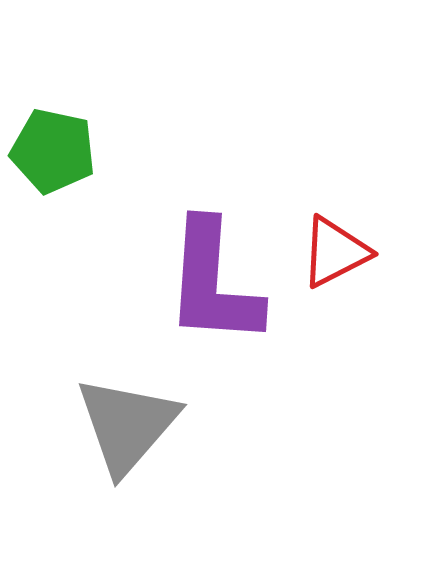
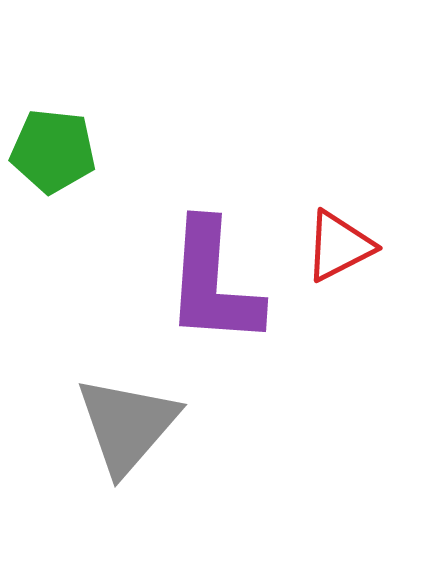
green pentagon: rotated 6 degrees counterclockwise
red triangle: moved 4 px right, 6 px up
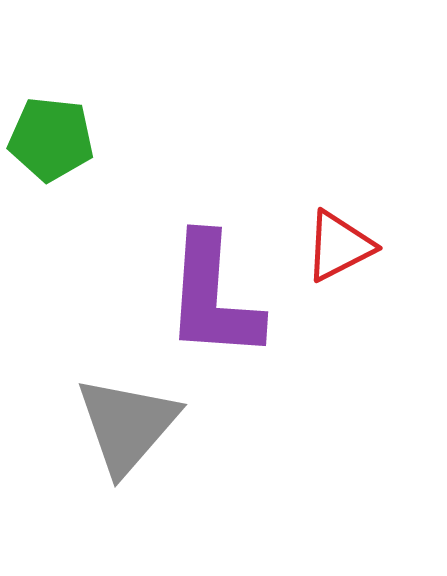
green pentagon: moved 2 px left, 12 px up
purple L-shape: moved 14 px down
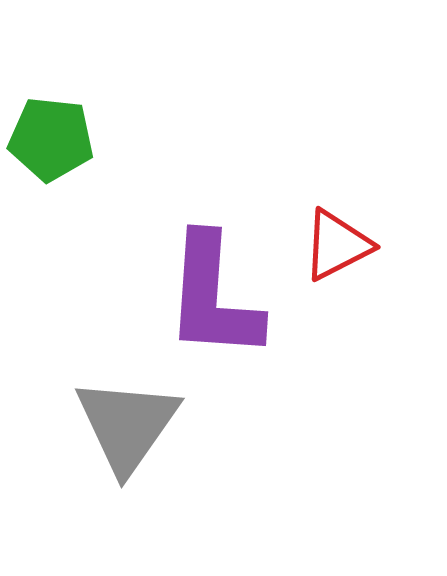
red triangle: moved 2 px left, 1 px up
gray triangle: rotated 6 degrees counterclockwise
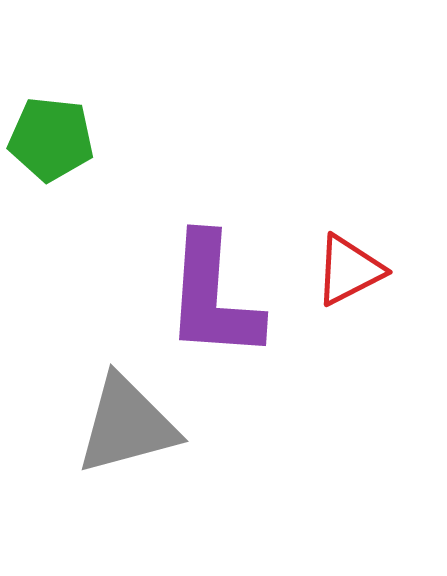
red triangle: moved 12 px right, 25 px down
gray triangle: rotated 40 degrees clockwise
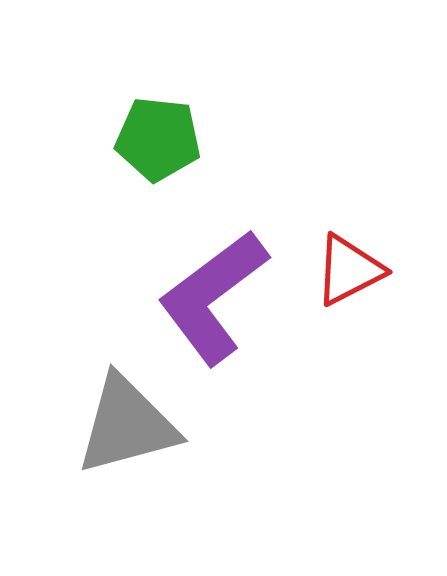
green pentagon: moved 107 px right
purple L-shape: rotated 49 degrees clockwise
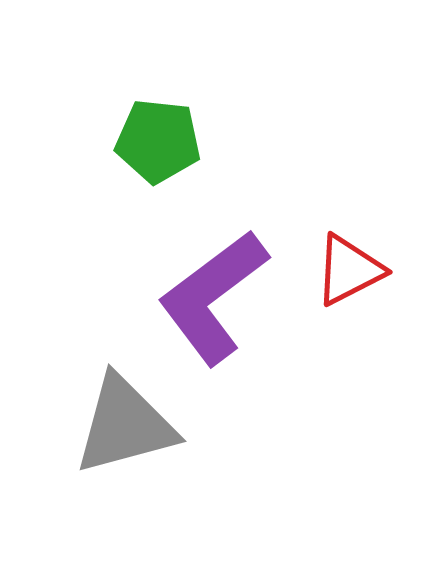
green pentagon: moved 2 px down
gray triangle: moved 2 px left
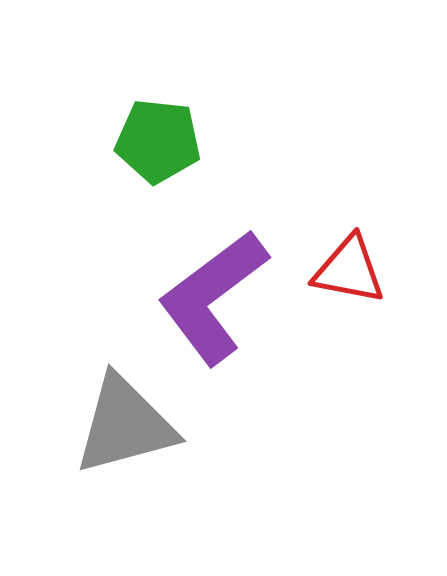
red triangle: rotated 38 degrees clockwise
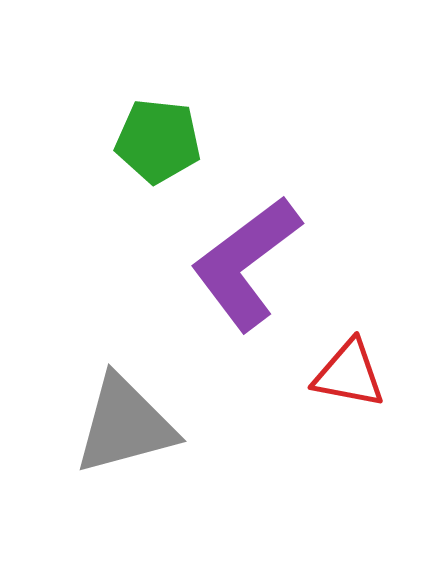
red triangle: moved 104 px down
purple L-shape: moved 33 px right, 34 px up
